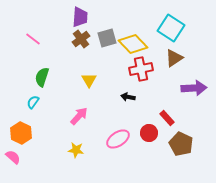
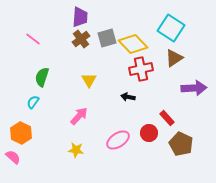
pink ellipse: moved 1 px down
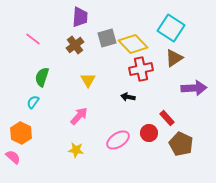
brown cross: moved 6 px left, 6 px down
yellow triangle: moved 1 px left
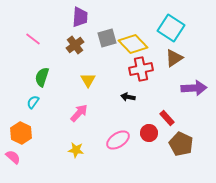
pink arrow: moved 3 px up
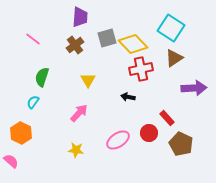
pink semicircle: moved 2 px left, 4 px down
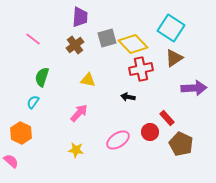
yellow triangle: rotated 49 degrees counterclockwise
red circle: moved 1 px right, 1 px up
